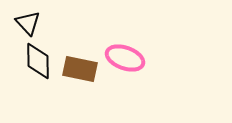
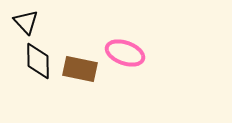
black triangle: moved 2 px left, 1 px up
pink ellipse: moved 5 px up
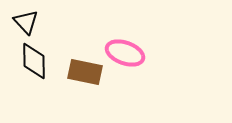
black diamond: moved 4 px left
brown rectangle: moved 5 px right, 3 px down
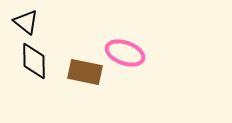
black triangle: rotated 8 degrees counterclockwise
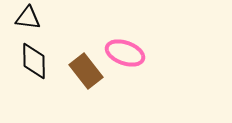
black triangle: moved 2 px right, 4 px up; rotated 32 degrees counterclockwise
brown rectangle: moved 1 px right, 1 px up; rotated 40 degrees clockwise
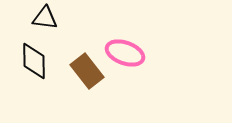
black triangle: moved 17 px right
brown rectangle: moved 1 px right
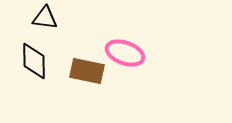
brown rectangle: rotated 40 degrees counterclockwise
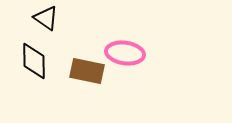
black triangle: moved 1 px right; rotated 28 degrees clockwise
pink ellipse: rotated 12 degrees counterclockwise
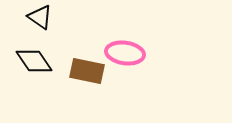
black triangle: moved 6 px left, 1 px up
black diamond: rotated 33 degrees counterclockwise
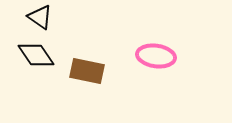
pink ellipse: moved 31 px right, 3 px down
black diamond: moved 2 px right, 6 px up
